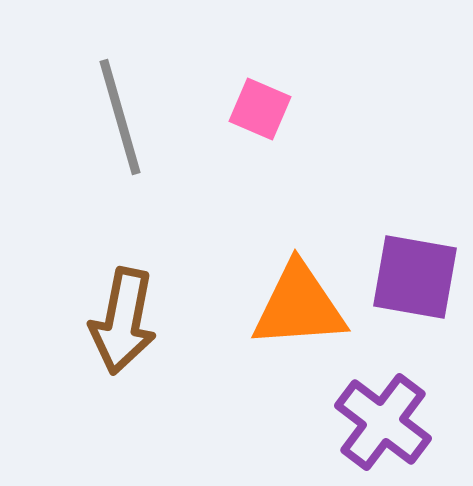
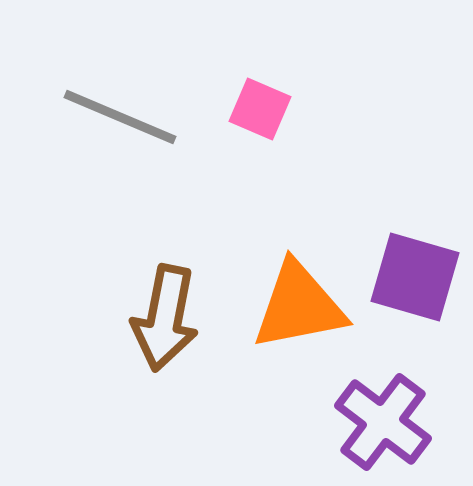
gray line: rotated 51 degrees counterclockwise
purple square: rotated 6 degrees clockwise
orange triangle: rotated 7 degrees counterclockwise
brown arrow: moved 42 px right, 3 px up
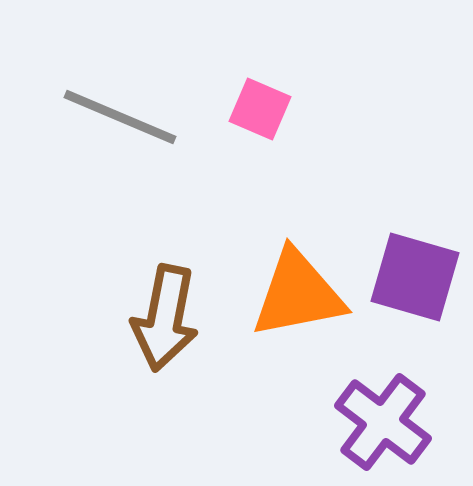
orange triangle: moved 1 px left, 12 px up
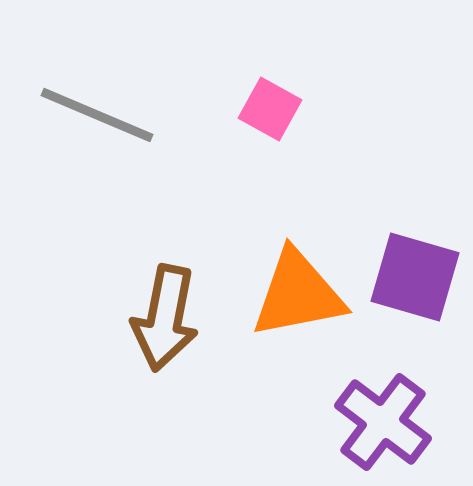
pink square: moved 10 px right; rotated 6 degrees clockwise
gray line: moved 23 px left, 2 px up
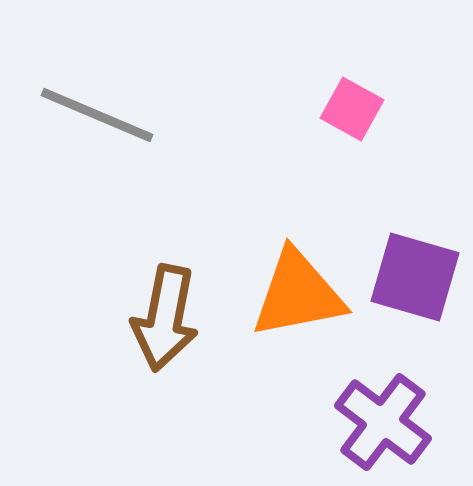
pink square: moved 82 px right
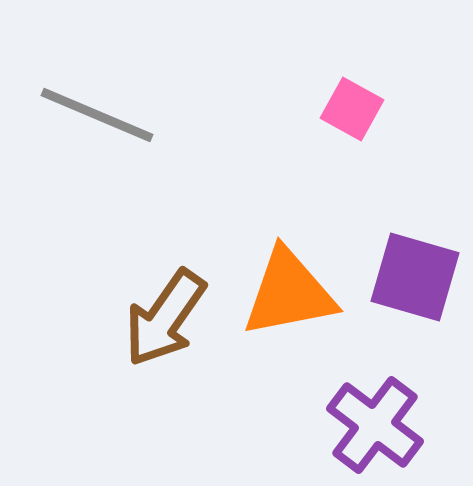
orange triangle: moved 9 px left, 1 px up
brown arrow: rotated 24 degrees clockwise
purple cross: moved 8 px left, 3 px down
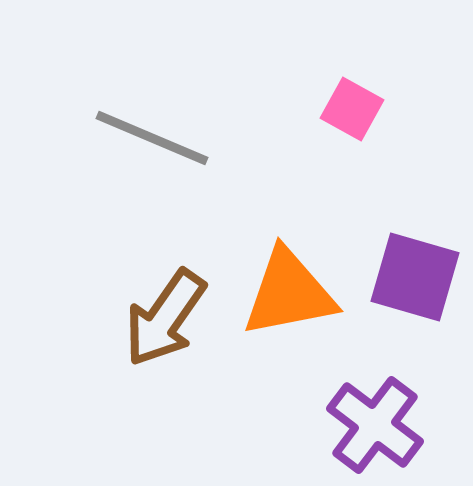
gray line: moved 55 px right, 23 px down
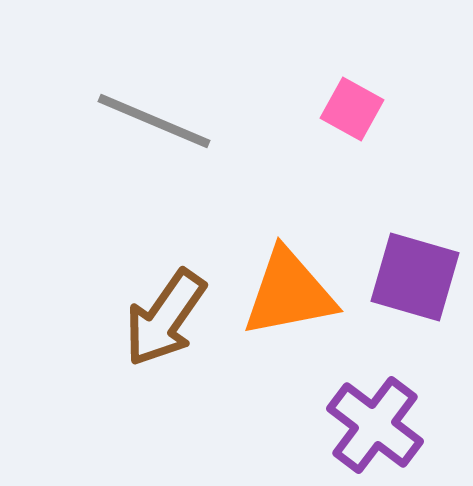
gray line: moved 2 px right, 17 px up
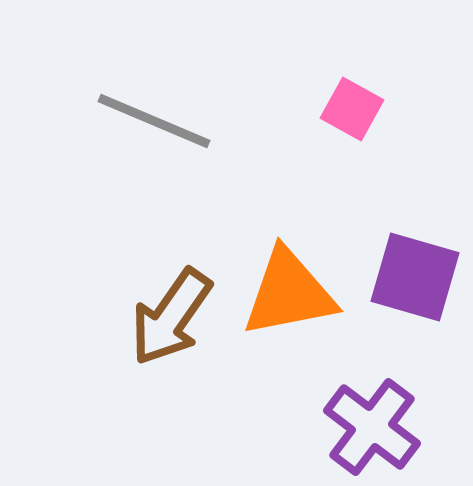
brown arrow: moved 6 px right, 1 px up
purple cross: moved 3 px left, 2 px down
